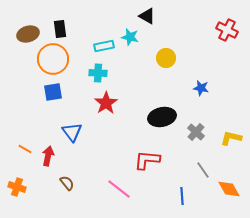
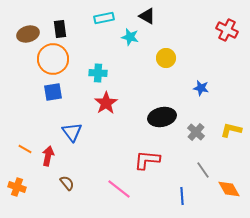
cyan rectangle: moved 28 px up
yellow L-shape: moved 8 px up
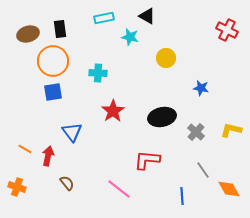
orange circle: moved 2 px down
red star: moved 7 px right, 8 px down
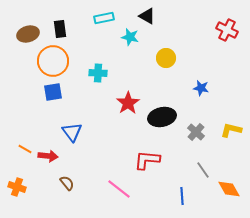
red star: moved 15 px right, 8 px up
red arrow: rotated 84 degrees clockwise
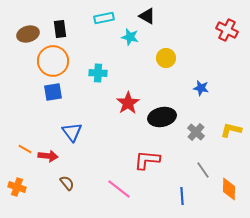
orange diamond: rotated 30 degrees clockwise
